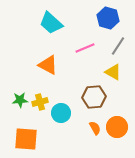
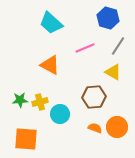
orange triangle: moved 2 px right
cyan circle: moved 1 px left, 1 px down
orange semicircle: rotated 40 degrees counterclockwise
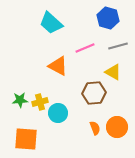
gray line: rotated 42 degrees clockwise
orange triangle: moved 8 px right, 1 px down
brown hexagon: moved 4 px up
cyan circle: moved 2 px left, 1 px up
orange semicircle: rotated 48 degrees clockwise
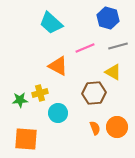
yellow cross: moved 9 px up
